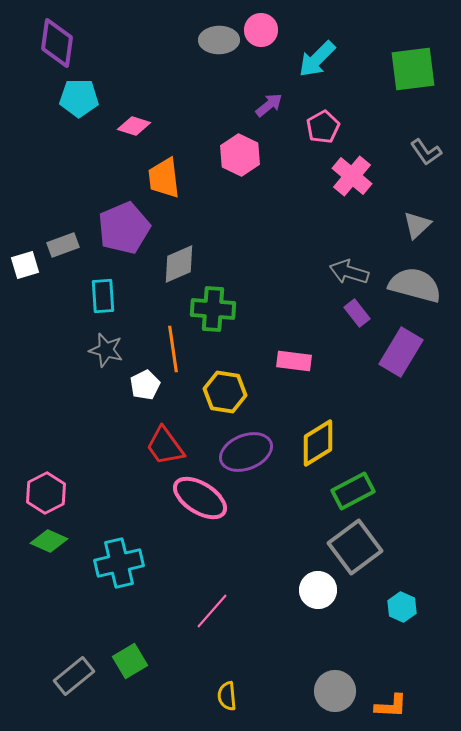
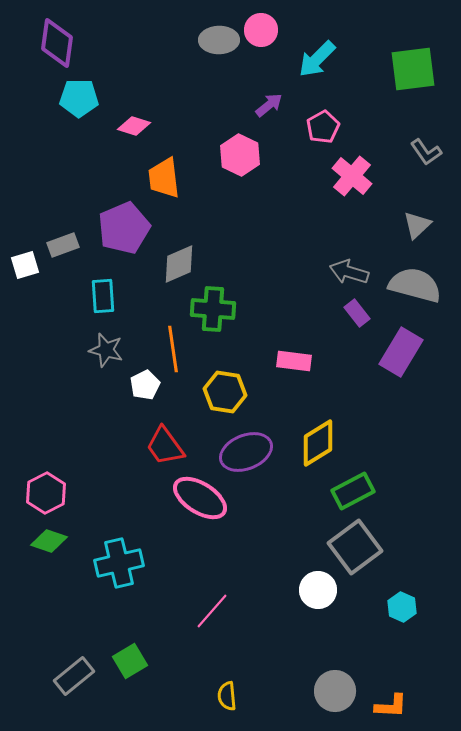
green diamond at (49, 541): rotated 6 degrees counterclockwise
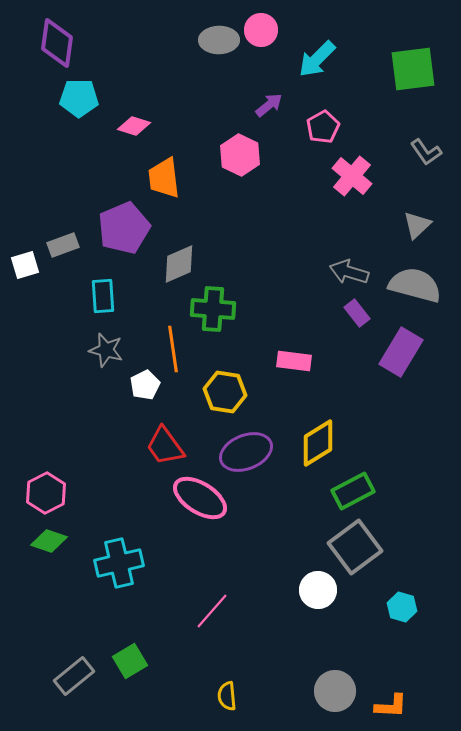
cyan hexagon at (402, 607): rotated 8 degrees counterclockwise
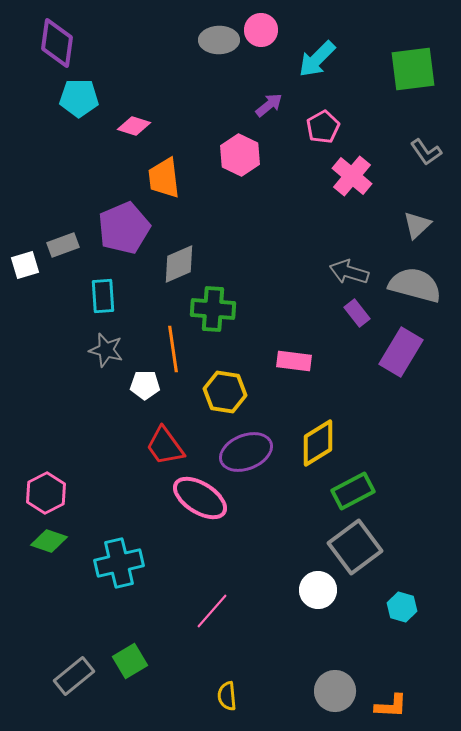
white pentagon at (145, 385): rotated 28 degrees clockwise
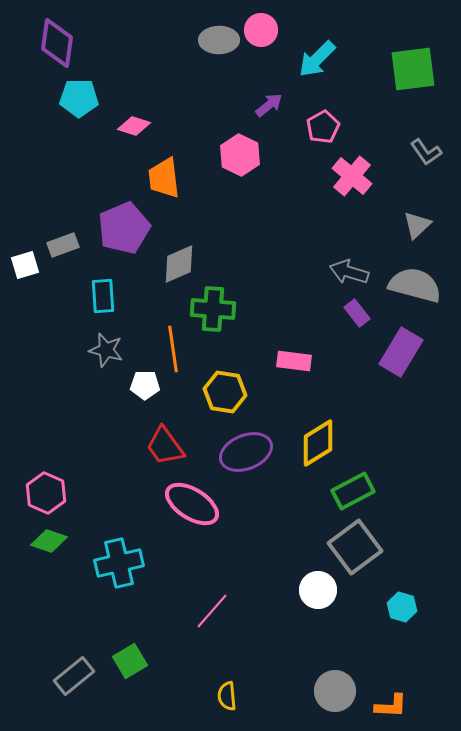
pink hexagon at (46, 493): rotated 9 degrees counterclockwise
pink ellipse at (200, 498): moved 8 px left, 6 px down
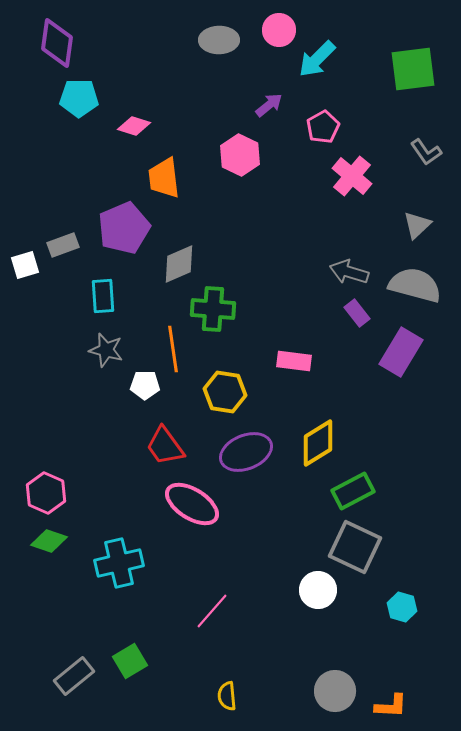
pink circle at (261, 30): moved 18 px right
gray square at (355, 547): rotated 28 degrees counterclockwise
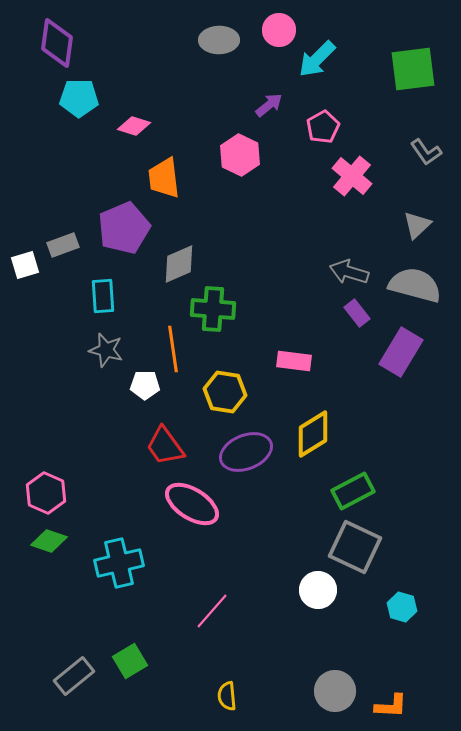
yellow diamond at (318, 443): moved 5 px left, 9 px up
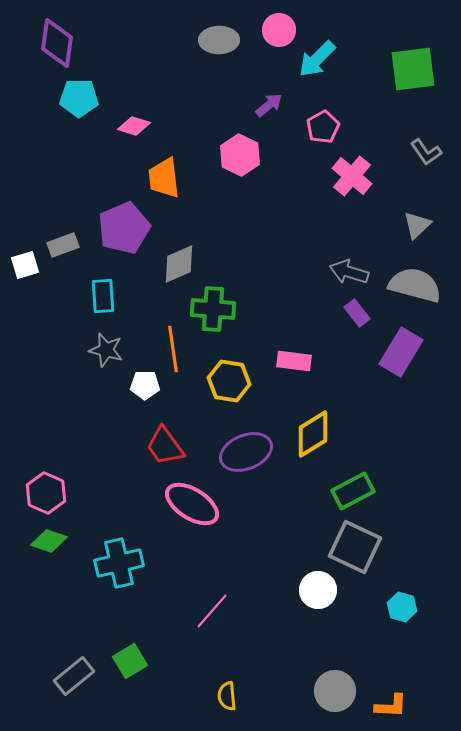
yellow hexagon at (225, 392): moved 4 px right, 11 px up
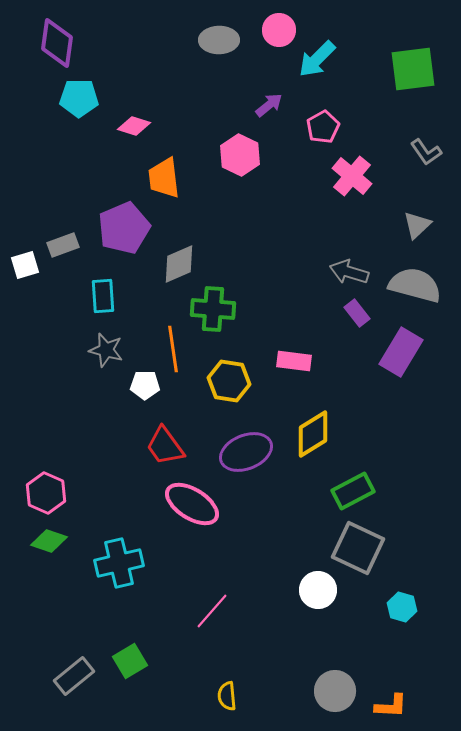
gray square at (355, 547): moved 3 px right, 1 px down
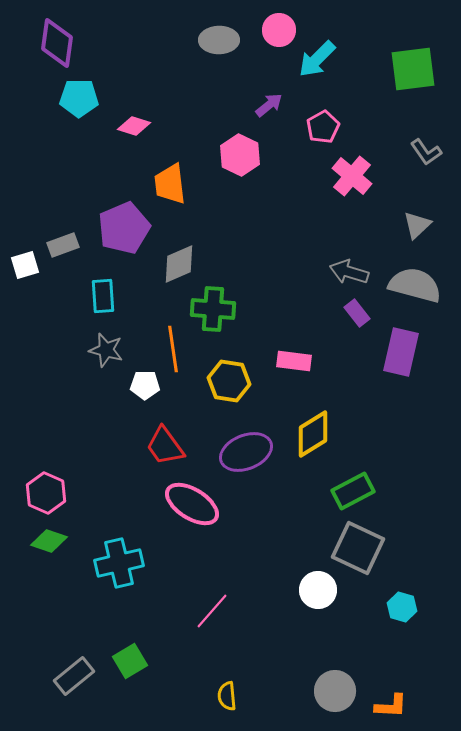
orange trapezoid at (164, 178): moved 6 px right, 6 px down
purple rectangle at (401, 352): rotated 18 degrees counterclockwise
